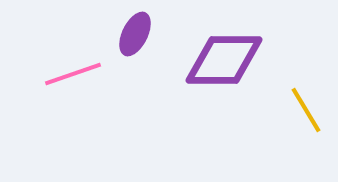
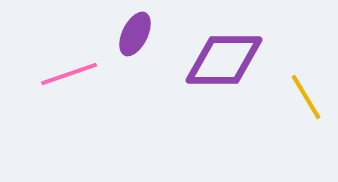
pink line: moved 4 px left
yellow line: moved 13 px up
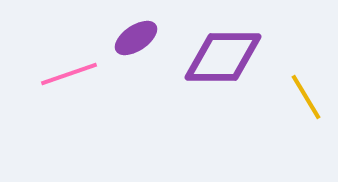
purple ellipse: moved 1 px right, 4 px down; rotated 30 degrees clockwise
purple diamond: moved 1 px left, 3 px up
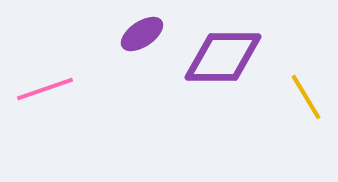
purple ellipse: moved 6 px right, 4 px up
pink line: moved 24 px left, 15 px down
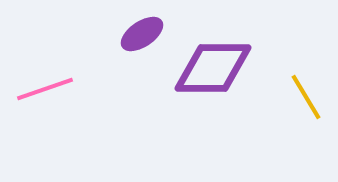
purple diamond: moved 10 px left, 11 px down
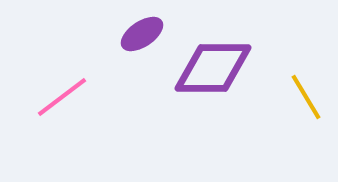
pink line: moved 17 px right, 8 px down; rotated 18 degrees counterclockwise
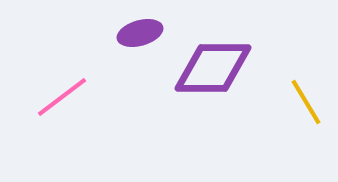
purple ellipse: moved 2 px left, 1 px up; rotated 18 degrees clockwise
yellow line: moved 5 px down
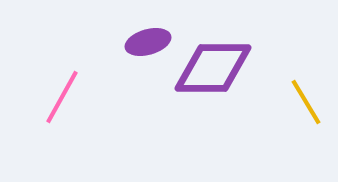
purple ellipse: moved 8 px right, 9 px down
pink line: rotated 24 degrees counterclockwise
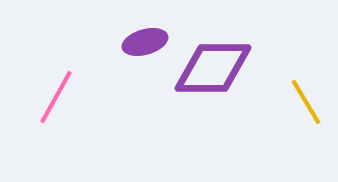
purple ellipse: moved 3 px left
pink line: moved 6 px left
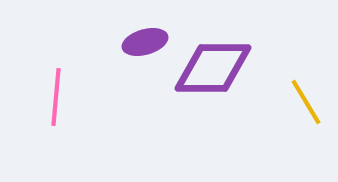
pink line: rotated 24 degrees counterclockwise
